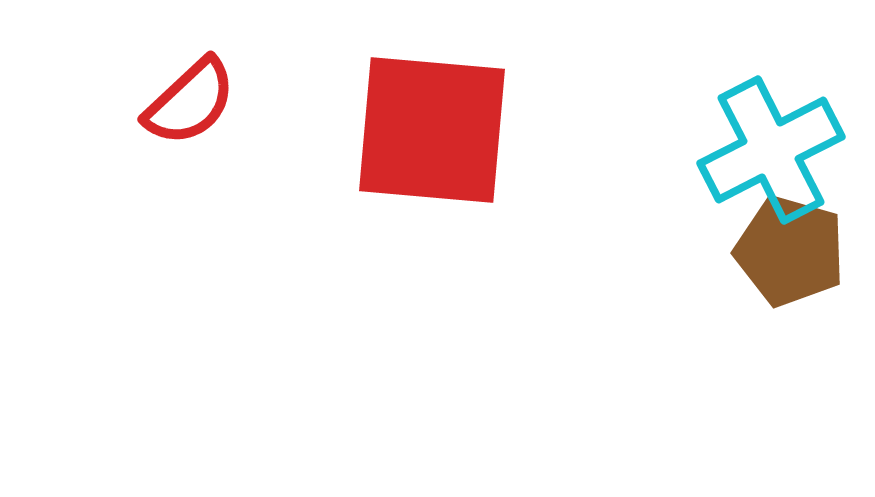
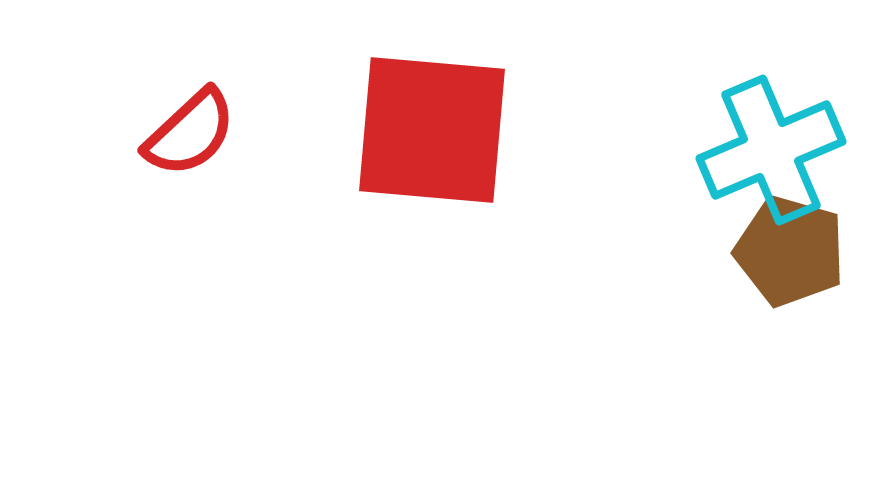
red semicircle: moved 31 px down
cyan cross: rotated 4 degrees clockwise
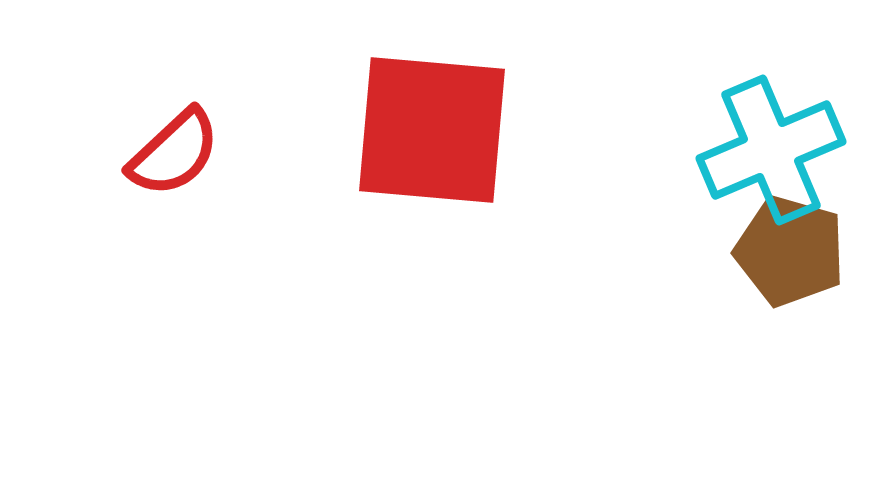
red semicircle: moved 16 px left, 20 px down
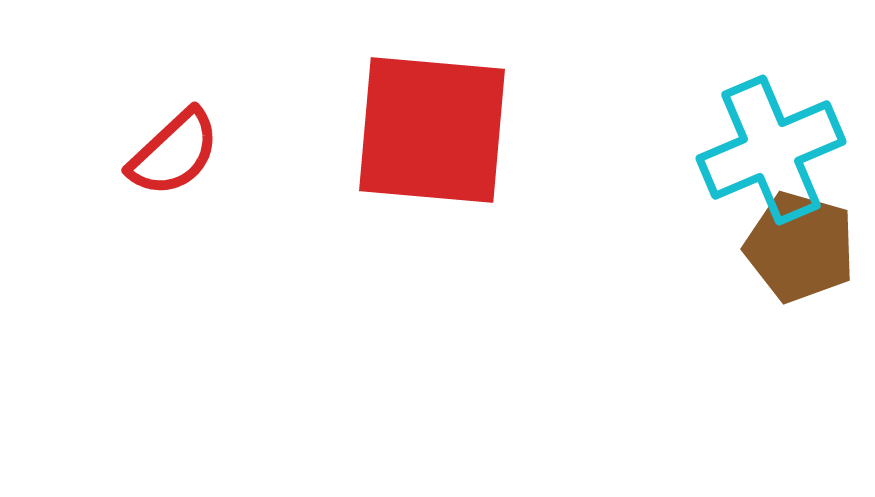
brown pentagon: moved 10 px right, 4 px up
